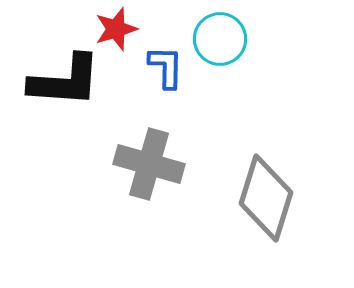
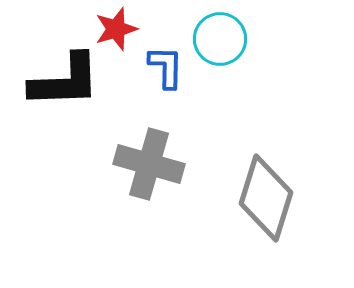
black L-shape: rotated 6 degrees counterclockwise
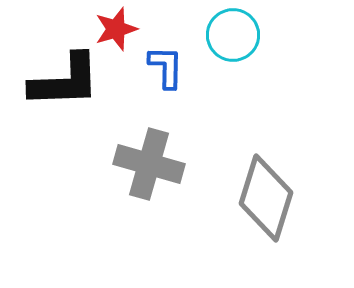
cyan circle: moved 13 px right, 4 px up
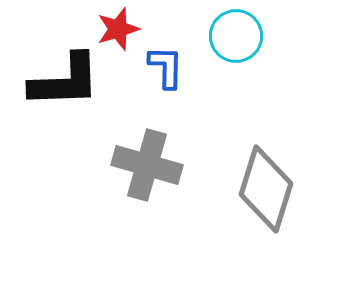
red star: moved 2 px right
cyan circle: moved 3 px right, 1 px down
gray cross: moved 2 px left, 1 px down
gray diamond: moved 9 px up
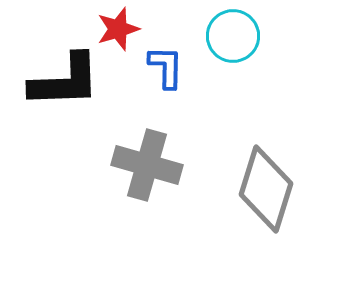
cyan circle: moved 3 px left
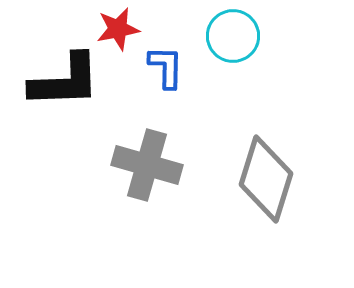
red star: rotated 6 degrees clockwise
gray diamond: moved 10 px up
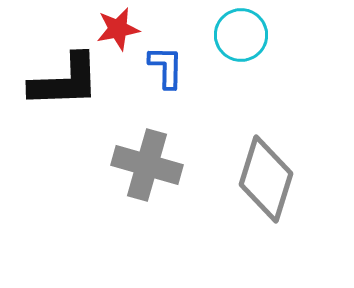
cyan circle: moved 8 px right, 1 px up
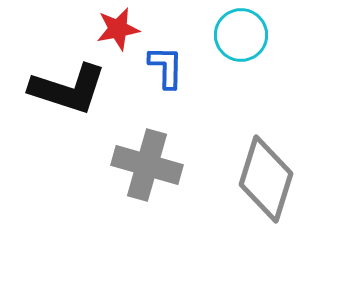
black L-shape: moved 3 px right, 8 px down; rotated 20 degrees clockwise
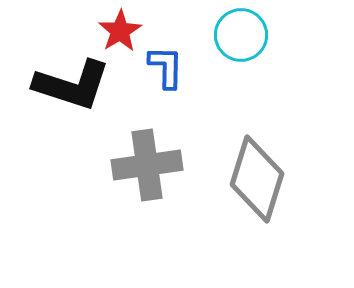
red star: moved 2 px right, 2 px down; rotated 21 degrees counterclockwise
black L-shape: moved 4 px right, 4 px up
gray cross: rotated 24 degrees counterclockwise
gray diamond: moved 9 px left
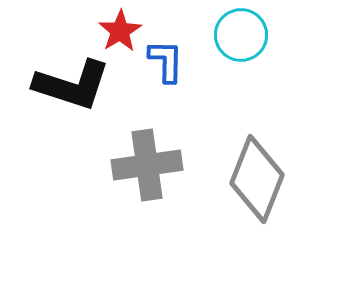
blue L-shape: moved 6 px up
gray diamond: rotated 4 degrees clockwise
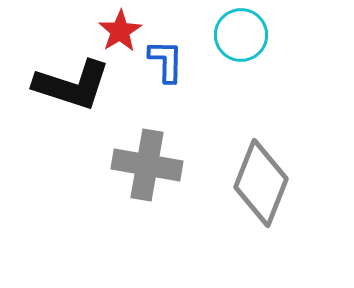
gray cross: rotated 18 degrees clockwise
gray diamond: moved 4 px right, 4 px down
